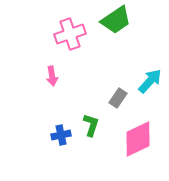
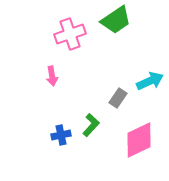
cyan arrow: rotated 24 degrees clockwise
green L-shape: rotated 25 degrees clockwise
pink diamond: moved 1 px right, 1 px down
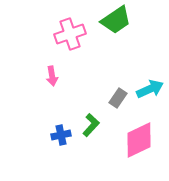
cyan arrow: moved 8 px down
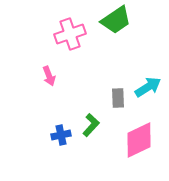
pink arrow: moved 3 px left; rotated 12 degrees counterclockwise
cyan arrow: moved 2 px left, 2 px up; rotated 8 degrees counterclockwise
gray rectangle: rotated 36 degrees counterclockwise
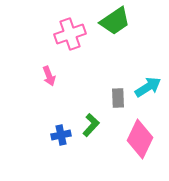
green trapezoid: moved 1 px left, 1 px down
pink diamond: moved 1 px right, 1 px up; rotated 39 degrees counterclockwise
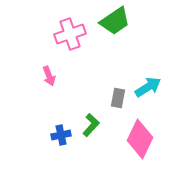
gray rectangle: rotated 12 degrees clockwise
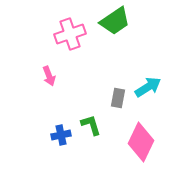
green L-shape: rotated 60 degrees counterclockwise
pink diamond: moved 1 px right, 3 px down
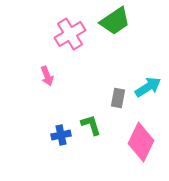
pink cross: rotated 12 degrees counterclockwise
pink arrow: moved 2 px left
